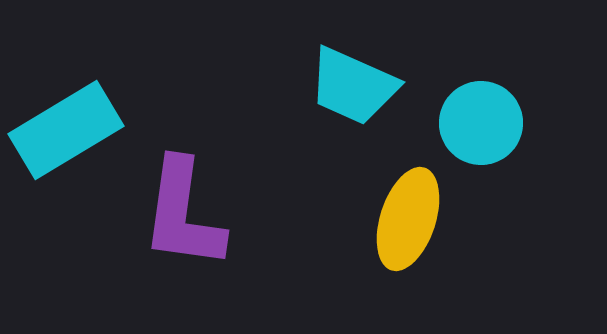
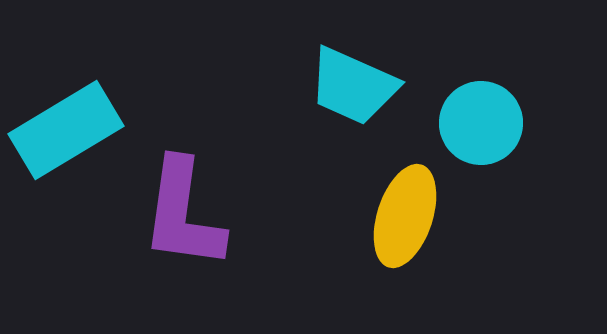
yellow ellipse: moved 3 px left, 3 px up
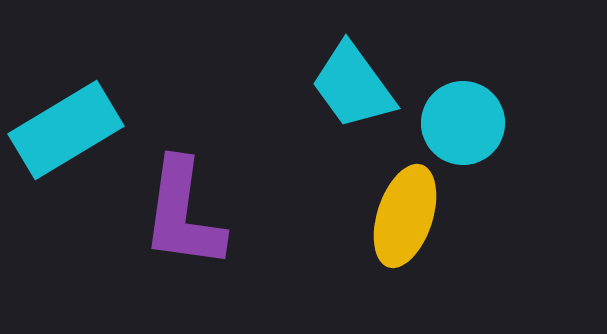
cyan trapezoid: rotated 30 degrees clockwise
cyan circle: moved 18 px left
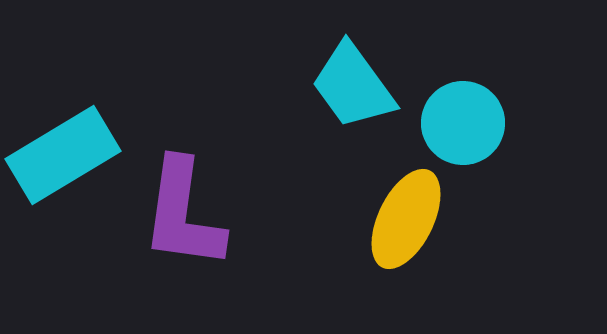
cyan rectangle: moved 3 px left, 25 px down
yellow ellipse: moved 1 px right, 3 px down; rotated 8 degrees clockwise
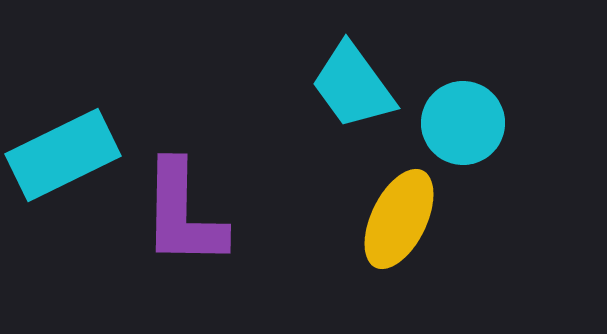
cyan rectangle: rotated 5 degrees clockwise
purple L-shape: rotated 7 degrees counterclockwise
yellow ellipse: moved 7 px left
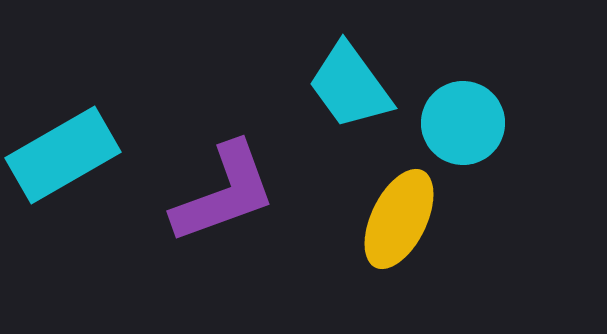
cyan trapezoid: moved 3 px left
cyan rectangle: rotated 4 degrees counterclockwise
purple L-shape: moved 41 px right, 21 px up; rotated 111 degrees counterclockwise
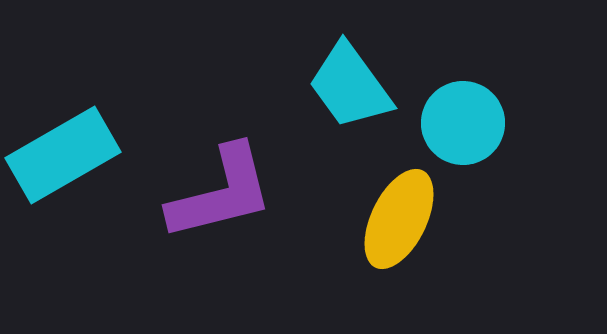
purple L-shape: moved 3 px left; rotated 6 degrees clockwise
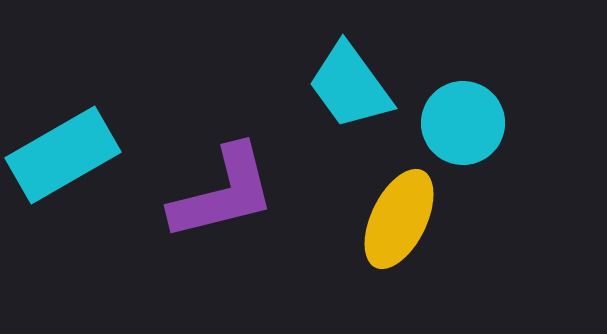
purple L-shape: moved 2 px right
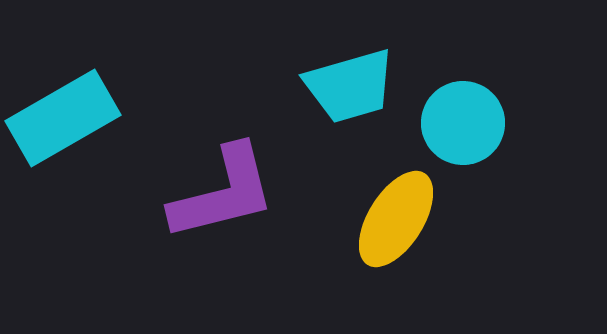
cyan trapezoid: rotated 70 degrees counterclockwise
cyan rectangle: moved 37 px up
yellow ellipse: moved 3 px left; rotated 6 degrees clockwise
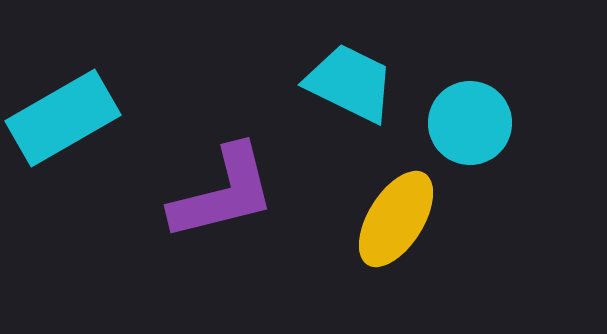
cyan trapezoid: moved 3 px up; rotated 138 degrees counterclockwise
cyan circle: moved 7 px right
